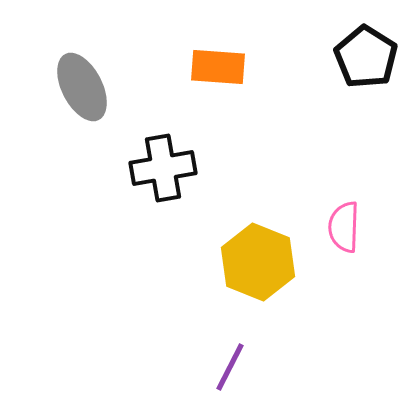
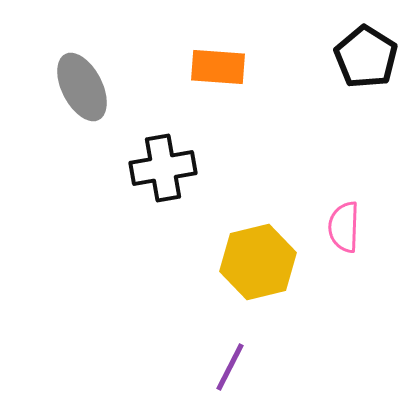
yellow hexagon: rotated 24 degrees clockwise
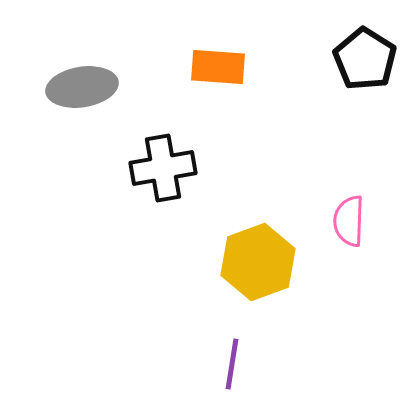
black pentagon: moved 1 px left, 2 px down
gray ellipse: rotated 72 degrees counterclockwise
pink semicircle: moved 5 px right, 6 px up
yellow hexagon: rotated 6 degrees counterclockwise
purple line: moved 2 px right, 3 px up; rotated 18 degrees counterclockwise
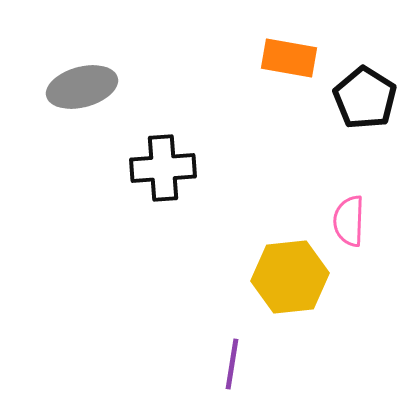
black pentagon: moved 39 px down
orange rectangle: moved 71 px right, 9 px up; rotated 6 degrees clockwise
gray ellipse: rotated 6 degrees counterclockwise
black cross: rotated 6 degrees clockwise
yellow hexagon: moved 32 px right, 15 px down; rotated 14 degrees clockwise
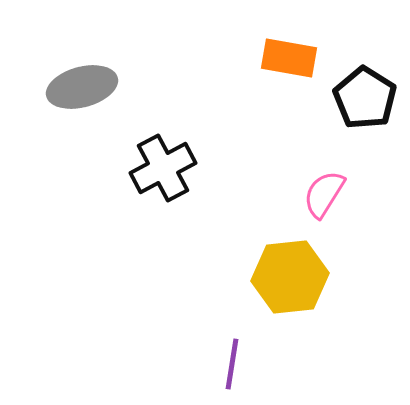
black cross: rotated 24 degrees counterclockwise
pink semicircle: moved 25 px left, 27 px up; rotated 30 degrees clockwise
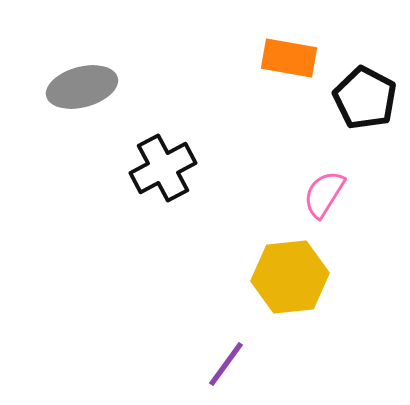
black pentagon: rotated 4 degrees counterclockwise
purple line: moved 6 px left; rotated 27 degrees clockwise
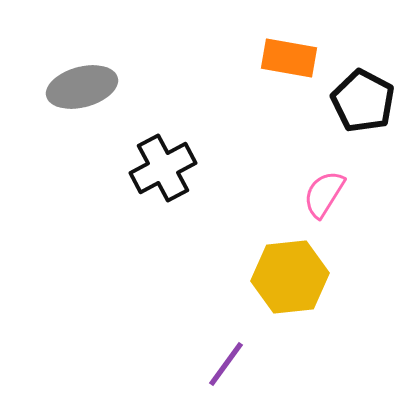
black pentagon: moved 2 px left, 3 px down
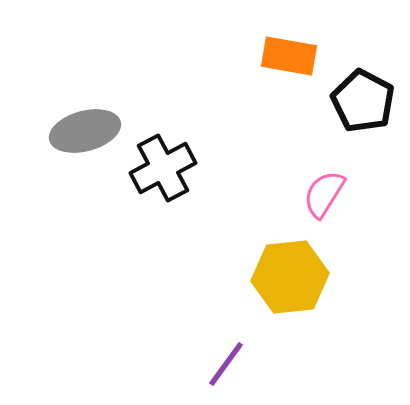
orange rectangle: moved 2 px up
gray ellipse: moved 3 px right, 44 px down
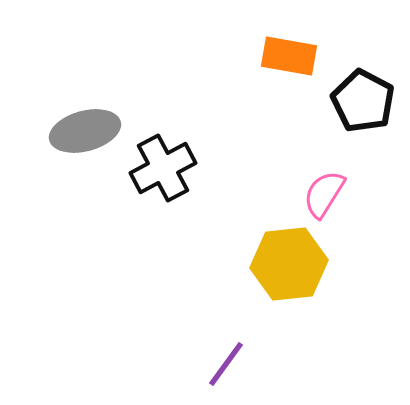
yellow hexagon: moved 1 px left, 13 px up
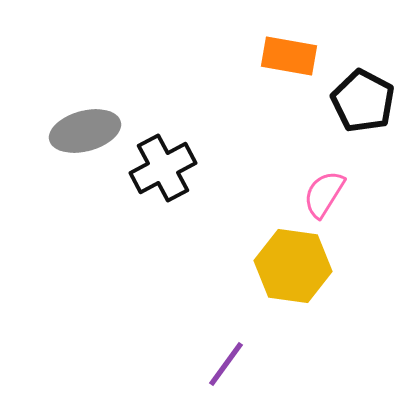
yellow hexagon: moved 4 px right, 2 px down; rotated 14 degrees clockwise
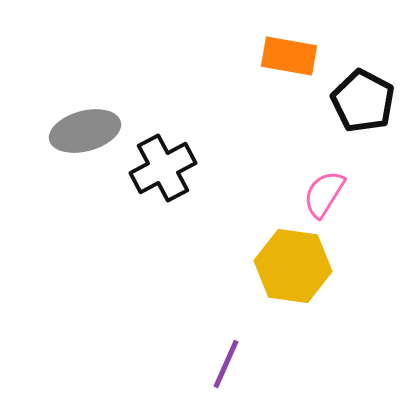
purple line: rotated 12 degrees counterclockwise
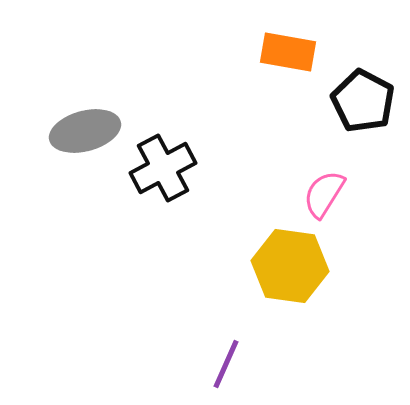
orange rectangle: moved 1 px left, 4 px up
yellow hexagon: moved 3 px left
